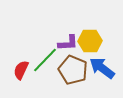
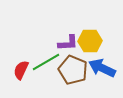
green line: moved 1 px right, 2 px down; rotated 16 degrees clockwise
blue arrow: rotated 12 degrees counterclockwise
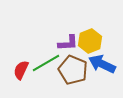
yellow hexagon: rotated 20 degrees counterclockwise
green line: moved 1 px down
blue arrow: moved 4 px up
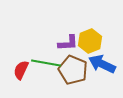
green line: rotated 40 degrees clockwise
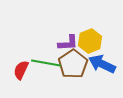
brown pentagon: moved 6 px up; rotated 16 degrees clockwise
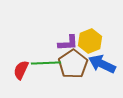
green line: rotated 12 degrees counterclockwise
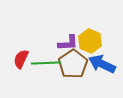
yellow hexagon: rotated 15 degrees counterclockwise
red semicircle: moved 11 px up
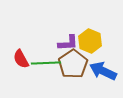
red semicircle: rotated 54 degrees counterclockwise
blue arrow: moved 1 px right, 7 px down
